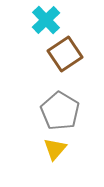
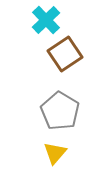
yellow triangle: moved 4 px down
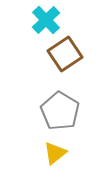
yellow triangle: rotated 10 degrees clockwise
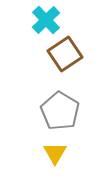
yellow triangle: rotated 20 degrees counterclockwise
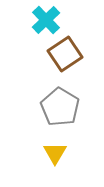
gray pentagon: moved 4 px up
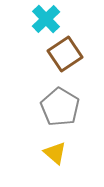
cyan cross: moved 1 px up
yellow triangle: rotated 20 degrees counterclockwise
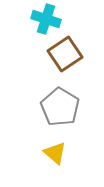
cyan cross: rotated 28 degrees counterclockwise
